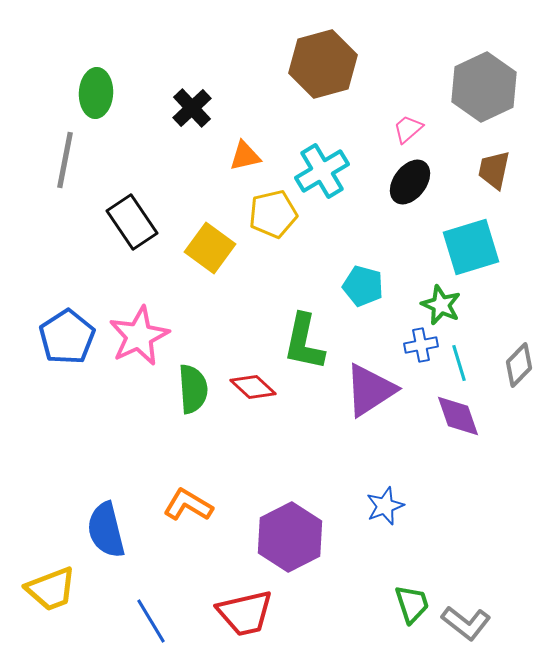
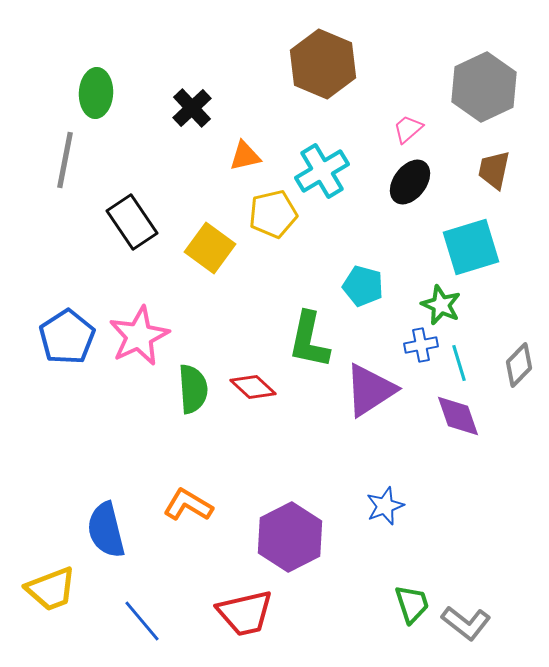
brown hexagon: rotated 22 degrees counterclockwise
green L-shape: moved 5 px right, 2 px up
blue line: moved 9 px left; rotated 9 degrees counterclockwise
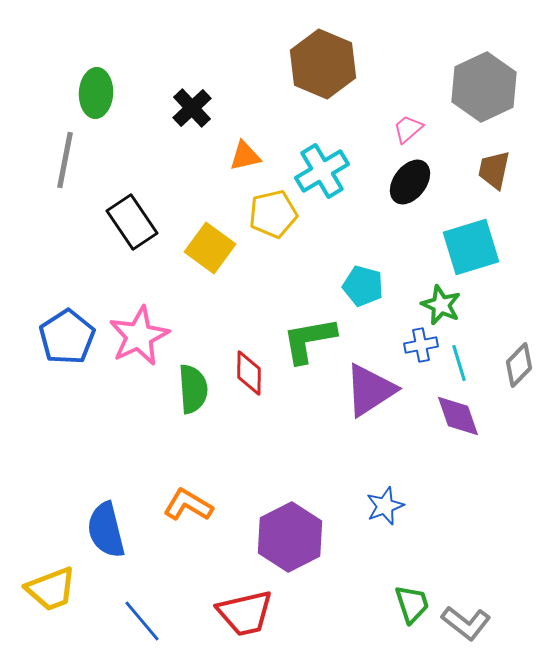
green L-shape: rotated 68 degrees clockwise
red diamond: moved 4 px left, 14 px up; rotated 48 degrees clockwise
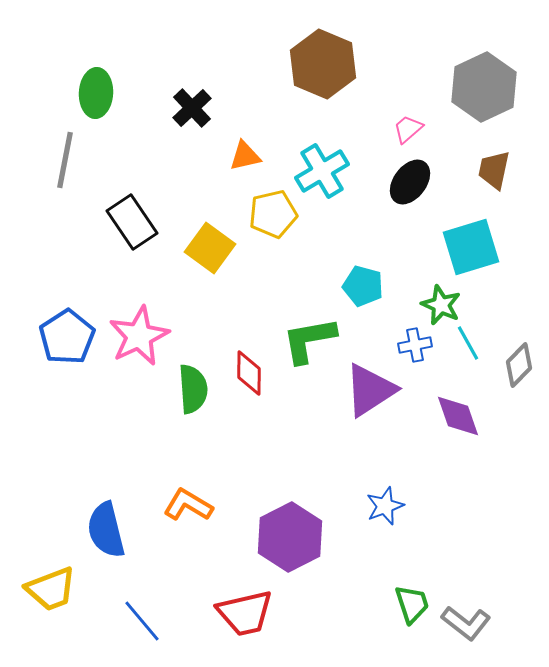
blue cross: moved 6 px left
cyan line: moved 9 px right, 20 px up; rotated 12 degrees counterclockwise
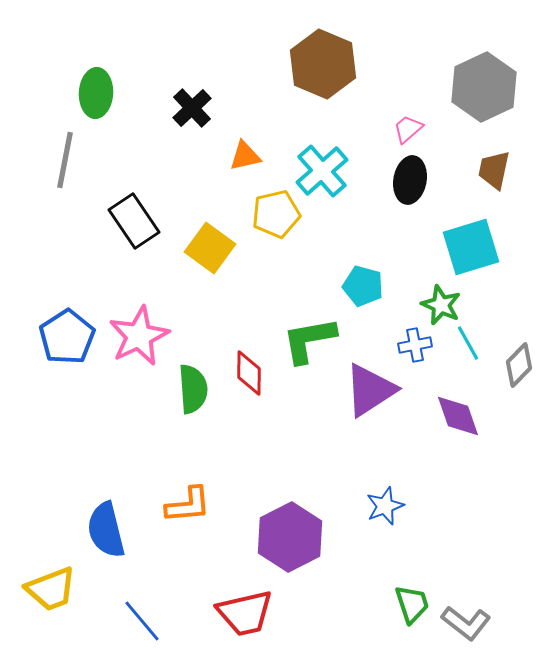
cyan cross: rotated 10 degrees counterclockwise
black ellipse: moved 2 px up; rotated 27 degrees counterclockwise
yellow pentagon: moved 3 px right
black rectangle: moved 2 px right, 1 px up
orange L-shape: rotated 144 degrees clockwise
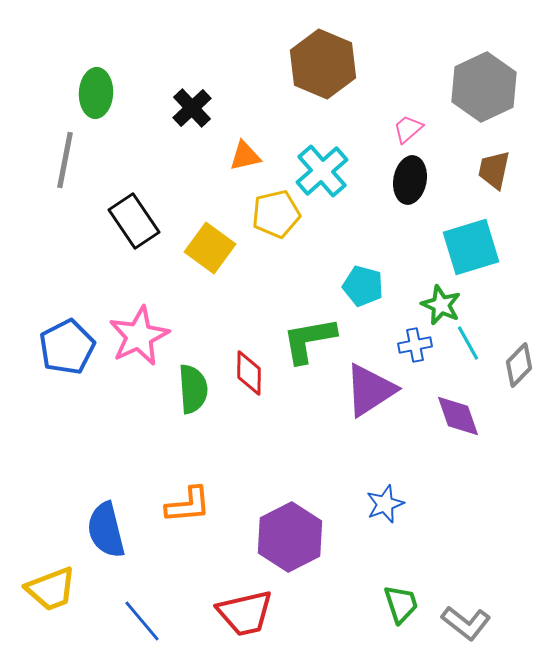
blue pentagon: moved 10 px down; rotated 6 degrees clockwise
blue star: moved 2 px up
green trapezoid: moved 11 px left
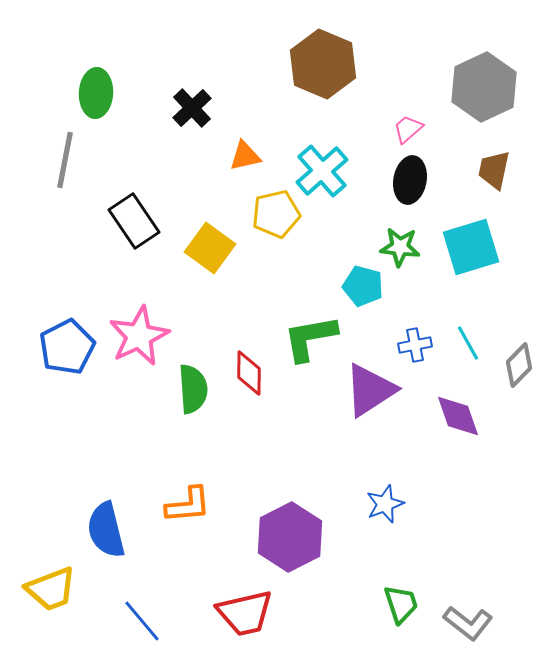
green star: moved 41 px left, 58 px up; rotated 18 degrees counterclockwise
green L-shape: moved 1 px right, 2 px up
gray L-shape: moved 2 px right
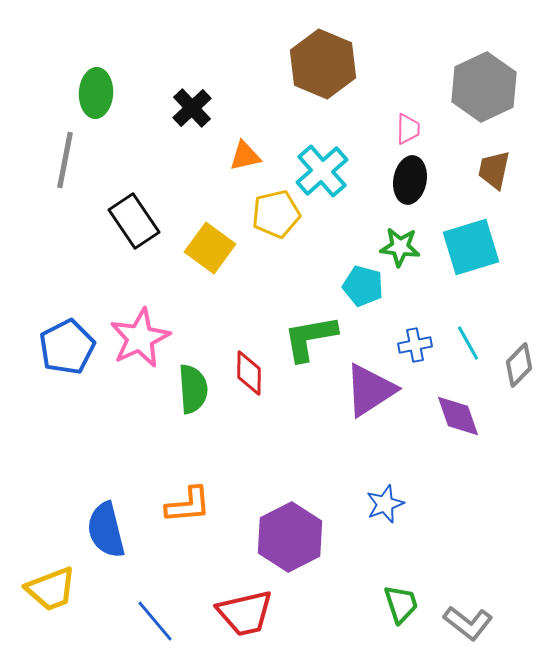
pink trapezoid: rotated 132 degrees clockwise
pink star: moved 1 px right, 2 px down
blue line: moved 13 px right
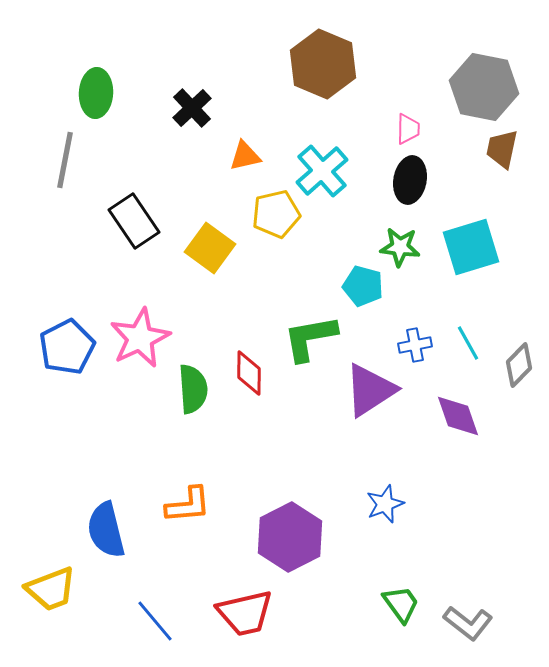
gray hexagon: rotated 24 degrees counterclockwise
brown trapezoid: moved 8 px right, 21 px up
green trapezoid: rotated 18 degrees counterclockwise
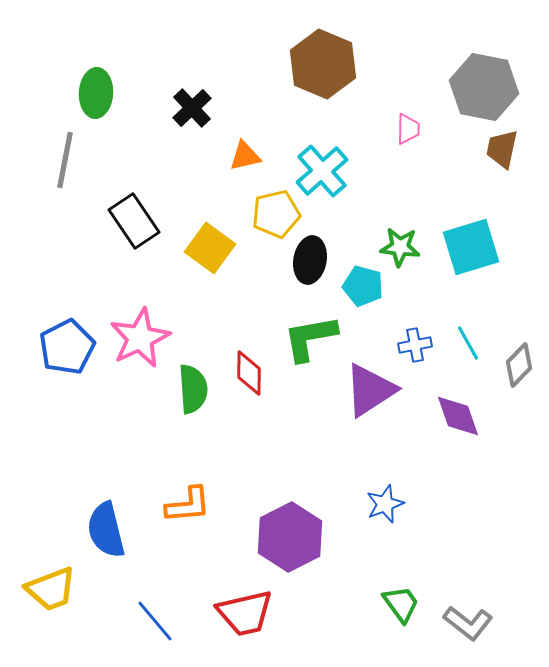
black ellipse: moved 100 px left, 80 px down
